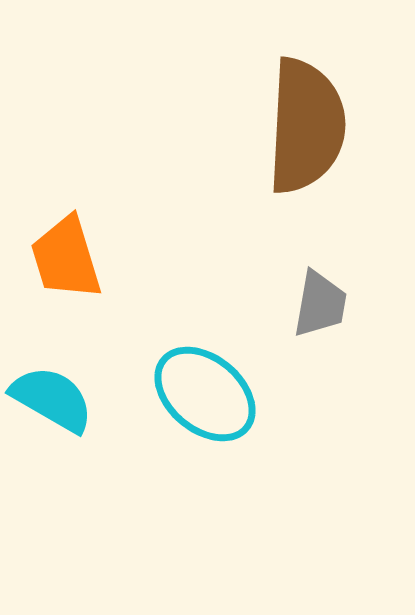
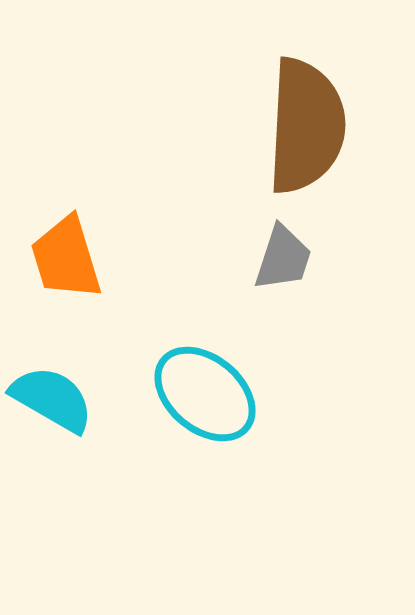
gray trapezoid: moved 37 px left, 46 px up; rotated 8 degrees clockwise
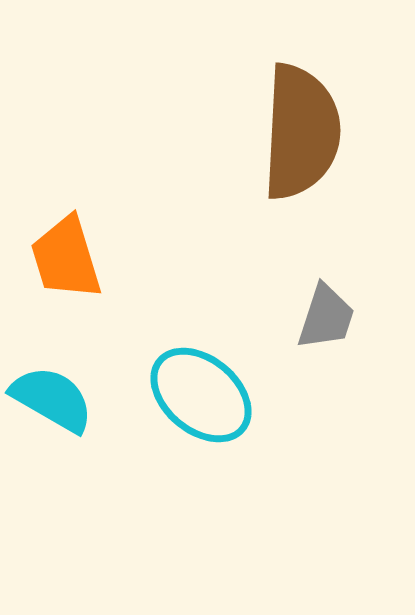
brown semicircle: moved 5 px left, 6 px down
gray trapezoid: moved 43 px right, 59 px down
cyan ellipse: moved 4 px left, 1 px down
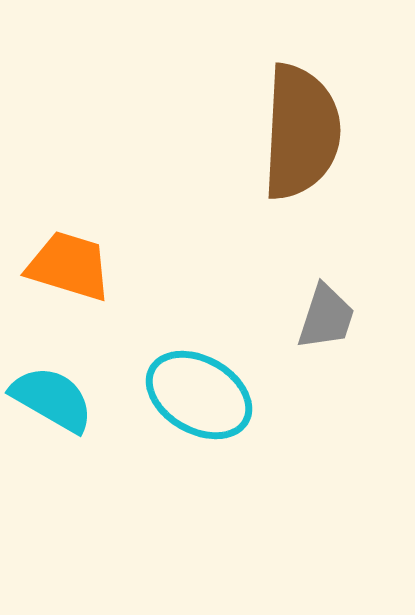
orange trapezoid: moved 3 px right, 8 px down; rotated 124 degrees clockwise
cyan ellipse: moved 2 px left; rotated 10 degrees counterclockwise
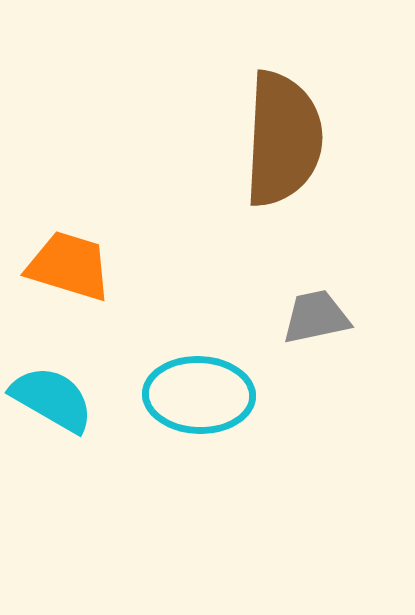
brown semicircle: moved 18 px left, 7 px down
gray trapezoid: moved 10 px left; rotated 120 degrees counterclockwise
cyan ellipse: rotated 28 degrees counterclockwise
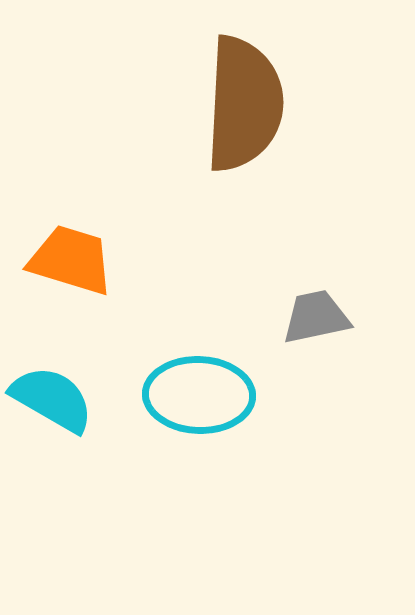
brown semicircle: moved 39 px left, 35 px up
orange trapezoid: moved 2 px right, 6 px up
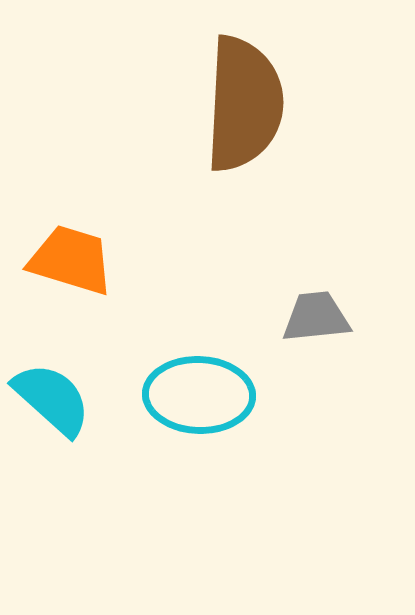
gray trapezoid: rotated 6 degrees clockwise
cyan semicircle: rotated 12 degrees clockwise
